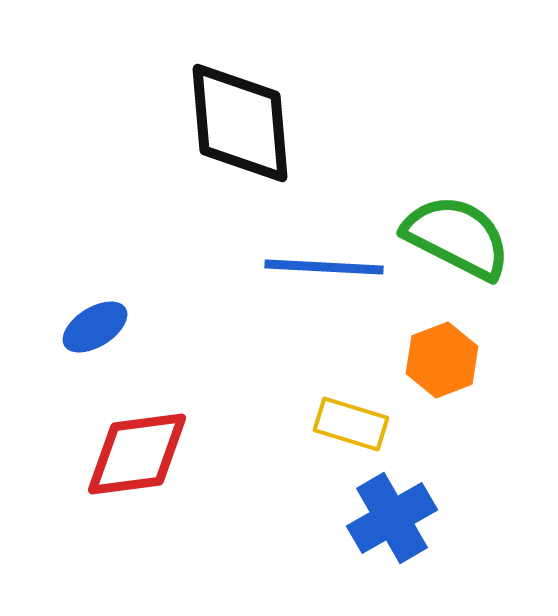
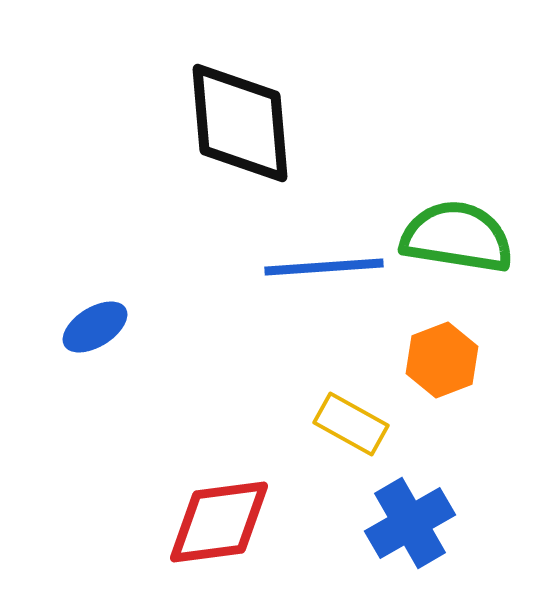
green semicircle: rotated 18 degrees counterclockwise
blue line: rotated 7 degrees counterclockwise
yellow rectangle: rotated 12 degrees clockwise
red diamond: moved 82 px right, 68 px down
blue cross: moved 18 px right, 5 px down
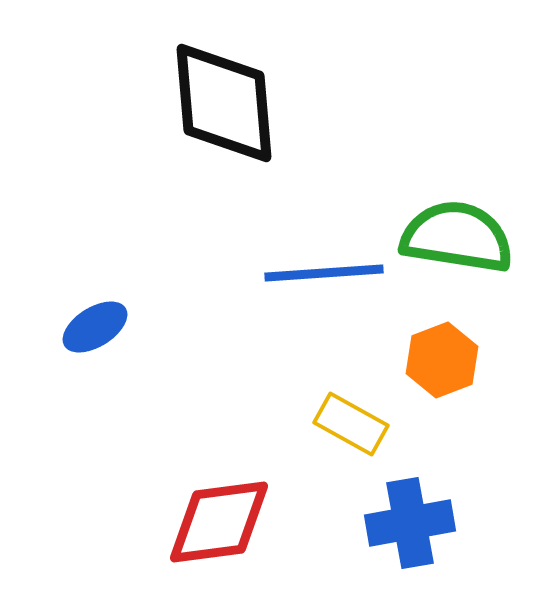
black diamond: moved 16 px left, 20 px up
blue line: moved 6 px down
blue cross: rotated 20 degrees clockwise
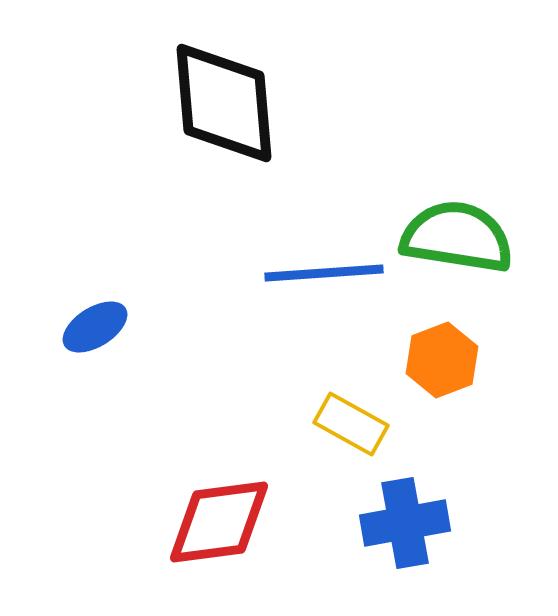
blue cross: moved 5 px left
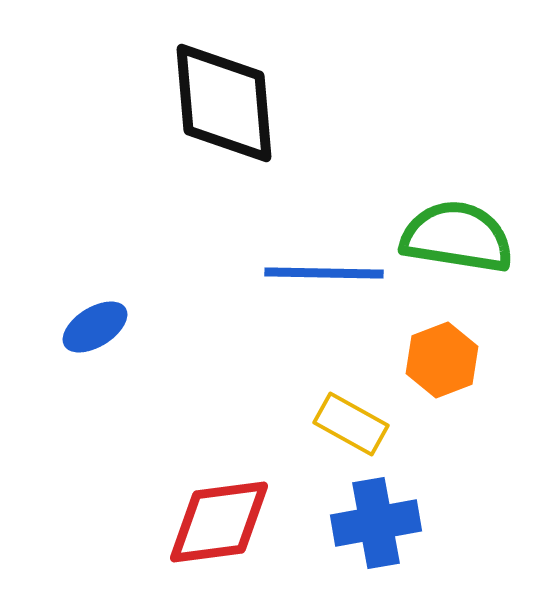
blue line: rotated 5 degrees clockwise
blue cross: moved 29 px left
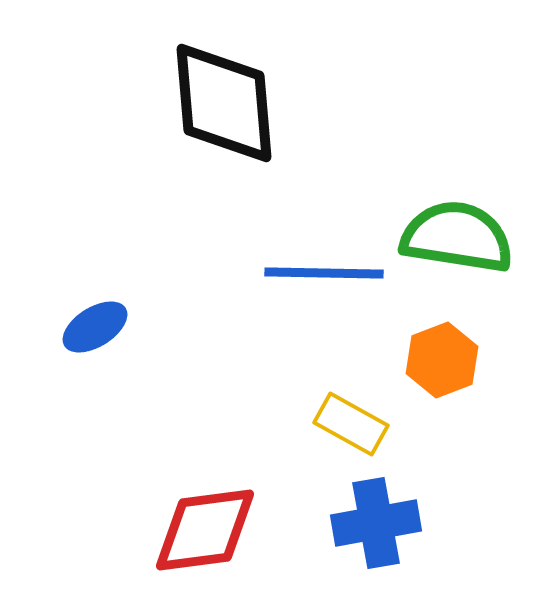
red diamond: moved 14 px left, 8 px down
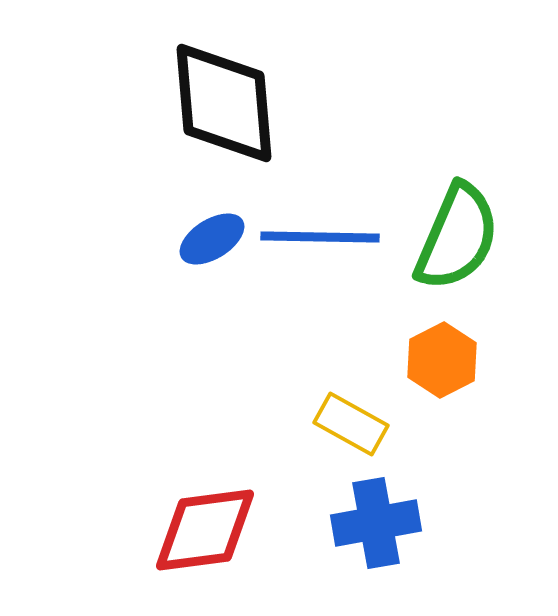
green semicircle: rotated 104 degrees clockwise
blue line: moved 4 px left, 36 px up
blue ellipse: moved 117 px right, 88 px up
orange hexagon: rotated 6 degrees counterclockwise
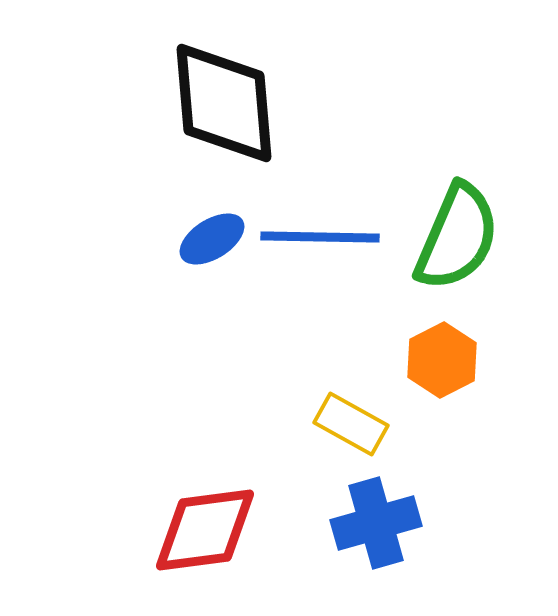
blue cross: rotated 6 degrees counterclockwise
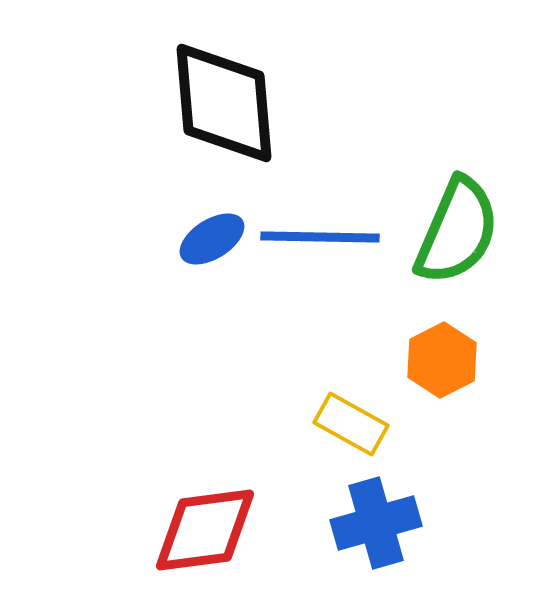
green semicircle: moved 6 px up
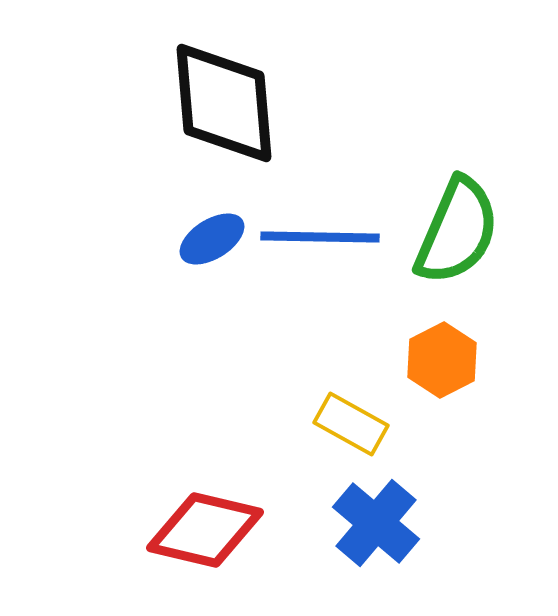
blue cross: rotated 34 degrees counterclockwise
red diamond: rotated 21 degrees clockwise
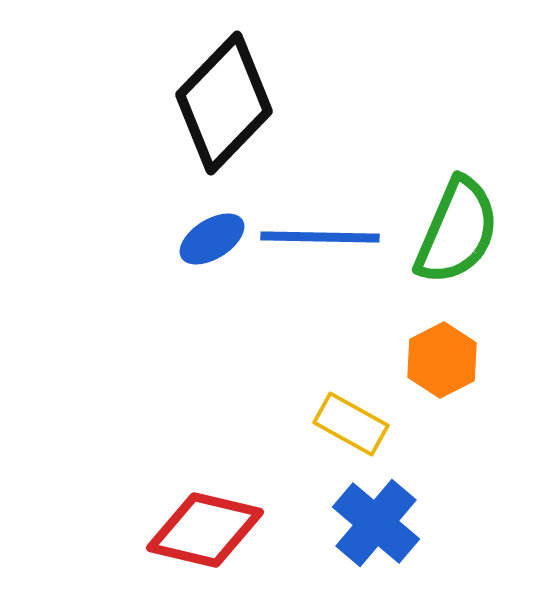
black diamond: rotated 49 degrees clockwise
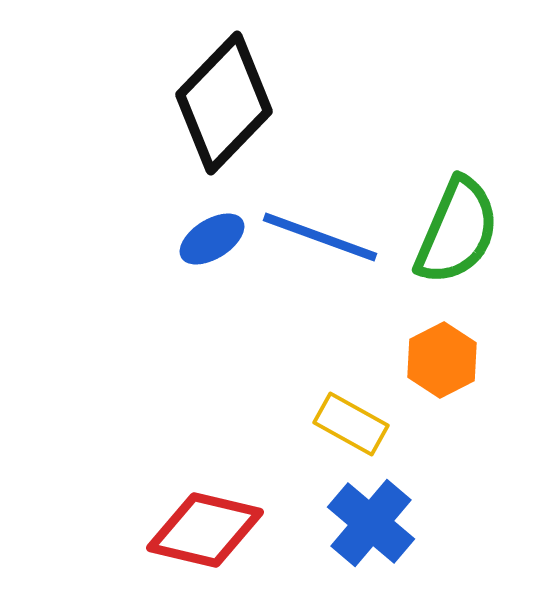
blue line: rotated 19 degrees clockwise
blue cross: moved 5 px left
